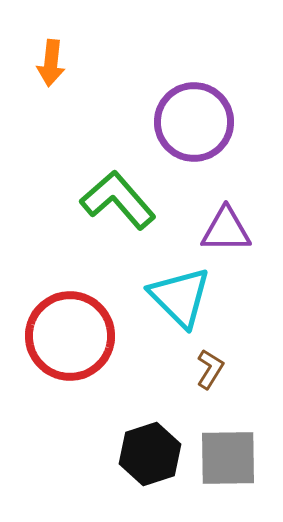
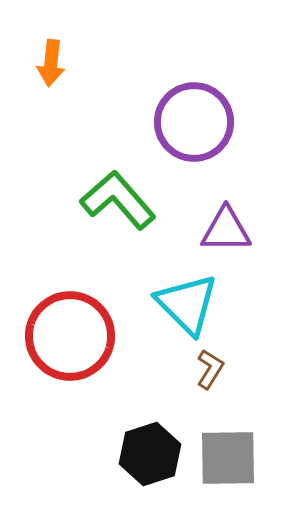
cyan triangle: moved 7 px right, 7 px down
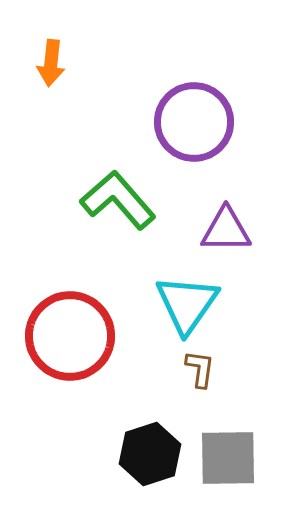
cyan triangle: rotated 20 degrees clockwise
brown L-shape: moved 10 px left; rotated 24 degrees counterclockwise
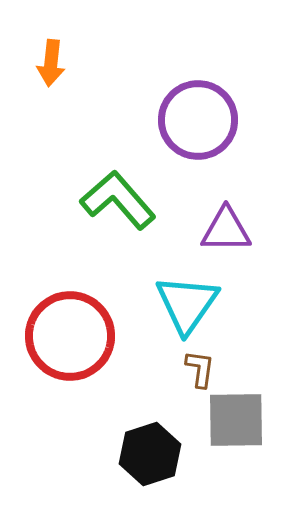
purple circle: moved 4 px right, 2 px up
gray square: moved 8 px right, 38 px up
